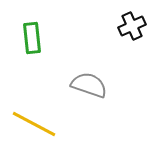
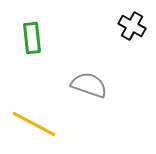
black cross: rotated 36 degrees counterclockwise
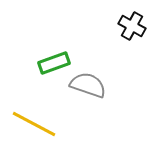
green rectangle: moved 22 px right, 25 px down; rotated 76 degrees clockwise
gray semicircle: moved 1 px left
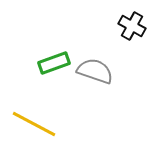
gray semicircle: moved 7 px right, 14 px up
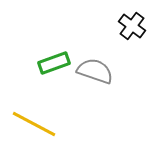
black cross: rotated 8 degrees clockwise
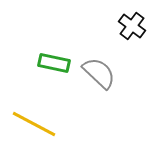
green rectangle: rotated 32 degrees clockwise
gray semicircle: moved 4 px right, 2 px down; rotated 24 degrees clockwise
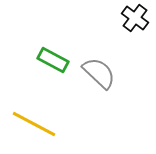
black cross: moved 3 px right, 8 px up
green rectangle: moved 1 px left, 3 px up; rotated 16 degrees clockwise
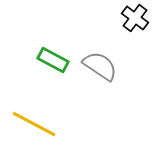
gray semicircle: moved 1 px right, 7 px up; rotated 9 degrees counterclockwise
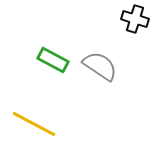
black cross: moved 1 px down; rotated 20 degrees counterclockwise
